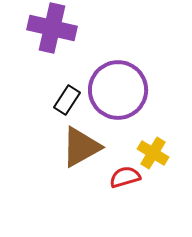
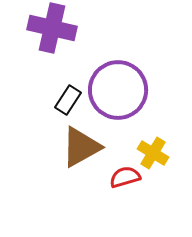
black rectangle: moved 1 px right
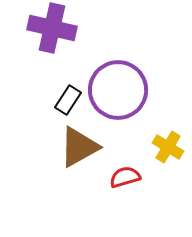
brown triangle: moved 2 px left
yellow cross: moved 15 px right, 6 px up
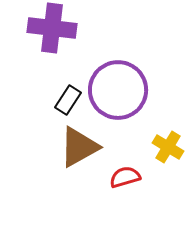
purple cross: rotated 6 degrees counterclockwise
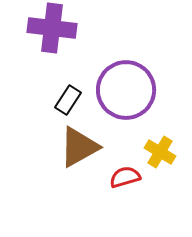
purple circle: moved 8 px right
yellow cross: moved 8 px left, 5 px down
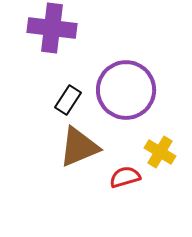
brown triangle: rotated 6 degrees clockwise
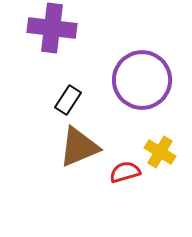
purple circle: moved 16 px right, 10 px up
red semicircle: moved 5 px up
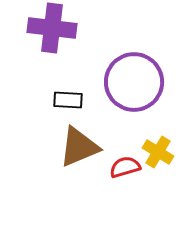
purple circle: moved 8 px left, 2 px down
black rectangle: rotated 60 degrees clockwise
yellow cross: moved 2 px left
red semicircle: moved 5 px up
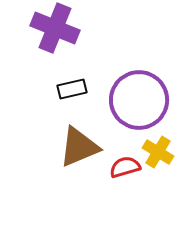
purple cross: moved 3 px right; rotated 15 degrees clockwise
purple circle: moved 5 px right, 18 px down
black rectangle: moved 4 px right, 11 px up; rotated 16 degrees counterclockwise
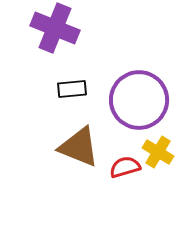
black rectangle: rotated 8 degrees clockwise
brown triangle: rotated 45 degrees clockwise
